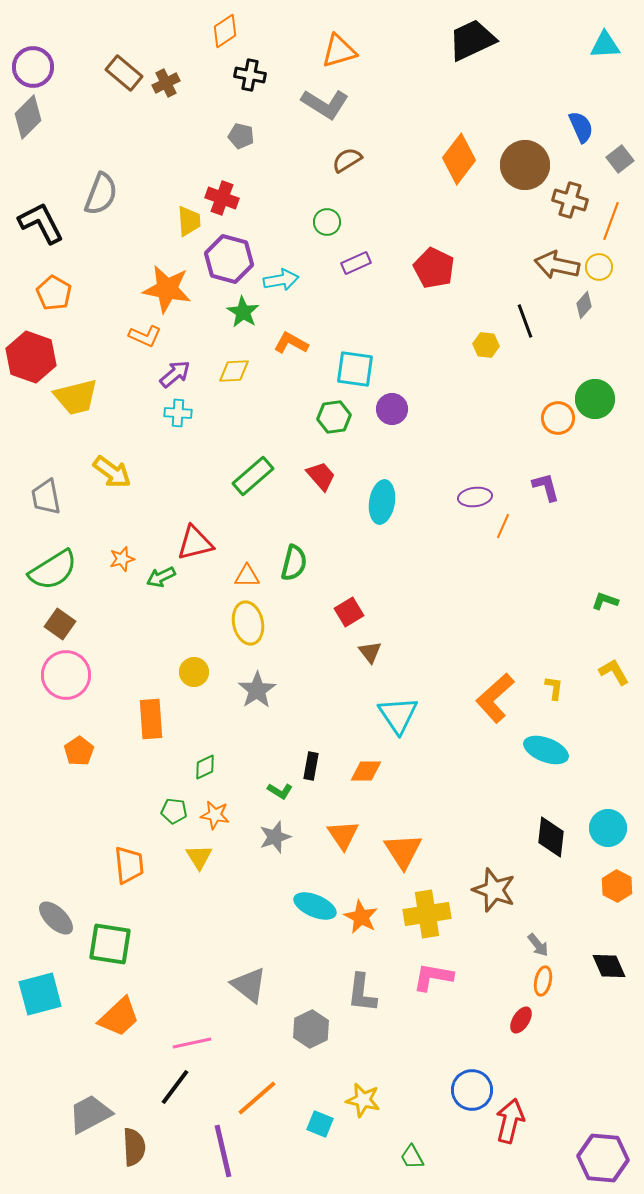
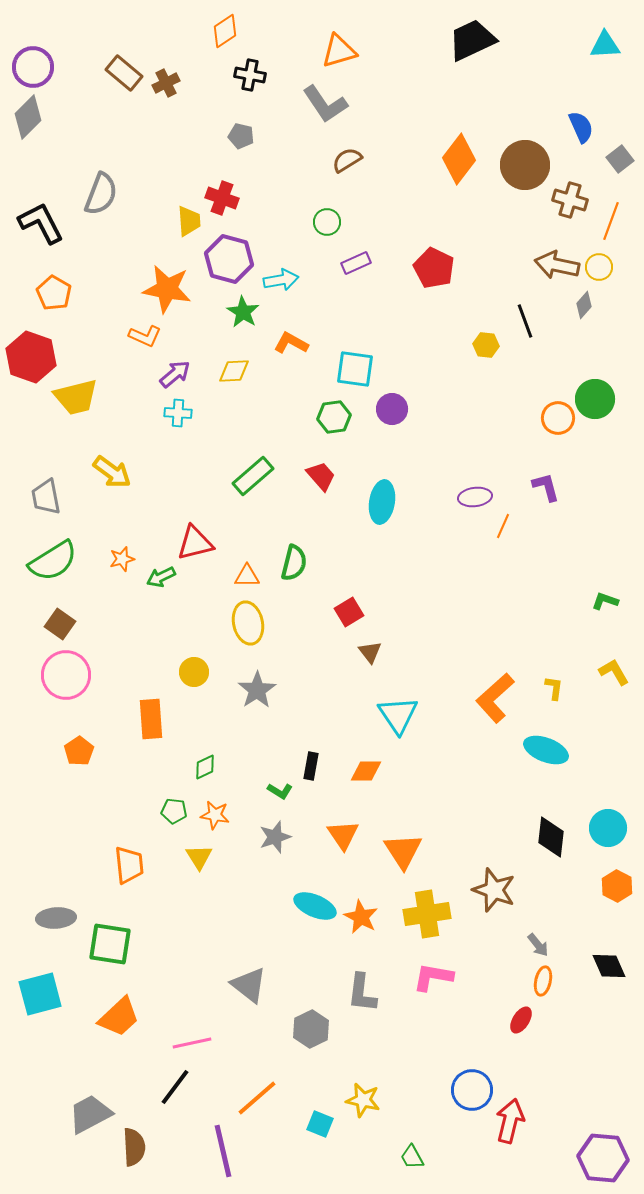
gray L-shape at (325, 104): rotated 24 degrees clockwise
green semicircle at (53, 570): moved 9 px up
gray ellipse at (56, 918): rotated 48 degrees counterclockwise
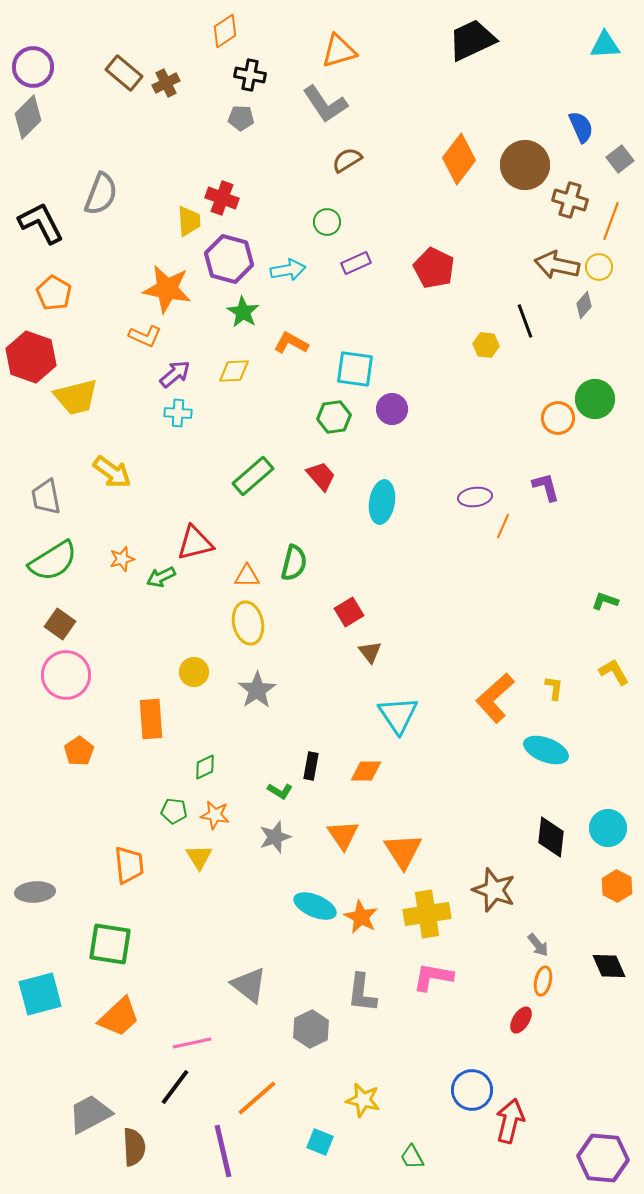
gray pentagon at (241, 136): moved 18 px up; rotated 10 degrees counterclockwise
cyan arrow at (281, 280): moved 7 px right, 10 px up
gray ellipse at (56, 918): moved 21 px left, 26 px up
cyan square at (320, 1124): moved 18 px down
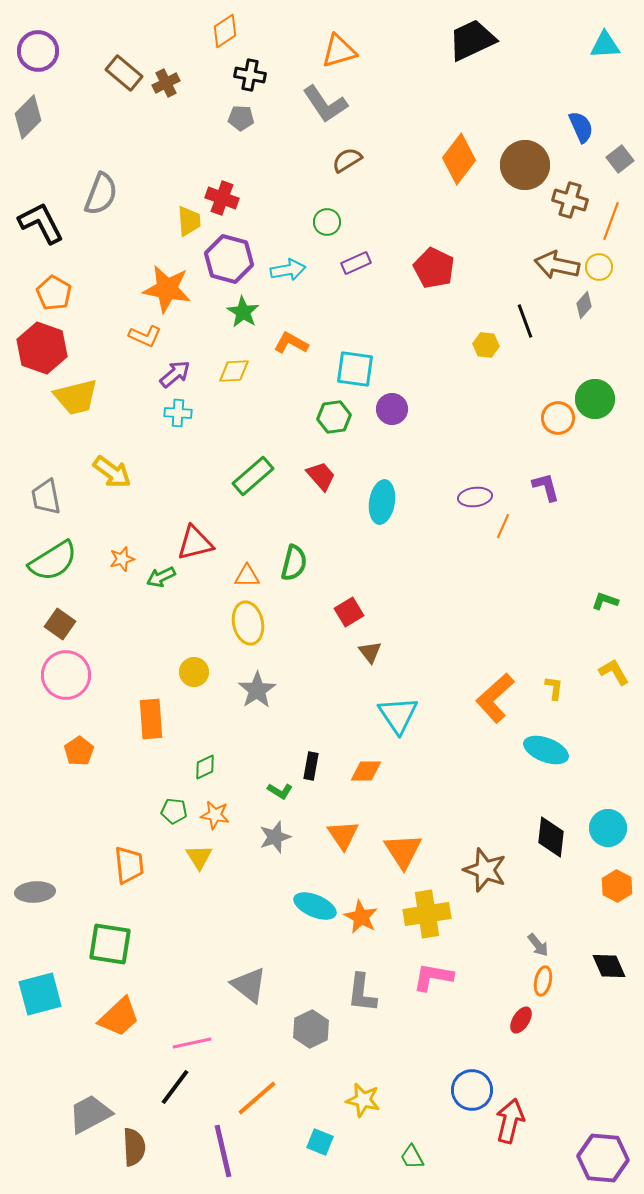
purple circle at (33, 67): moved 5 px right, 16 px up
red hexagon at (31, 357): moved 11 px right, 9 px up
brown star at (494, 890): moved 9 px left, 20 px up
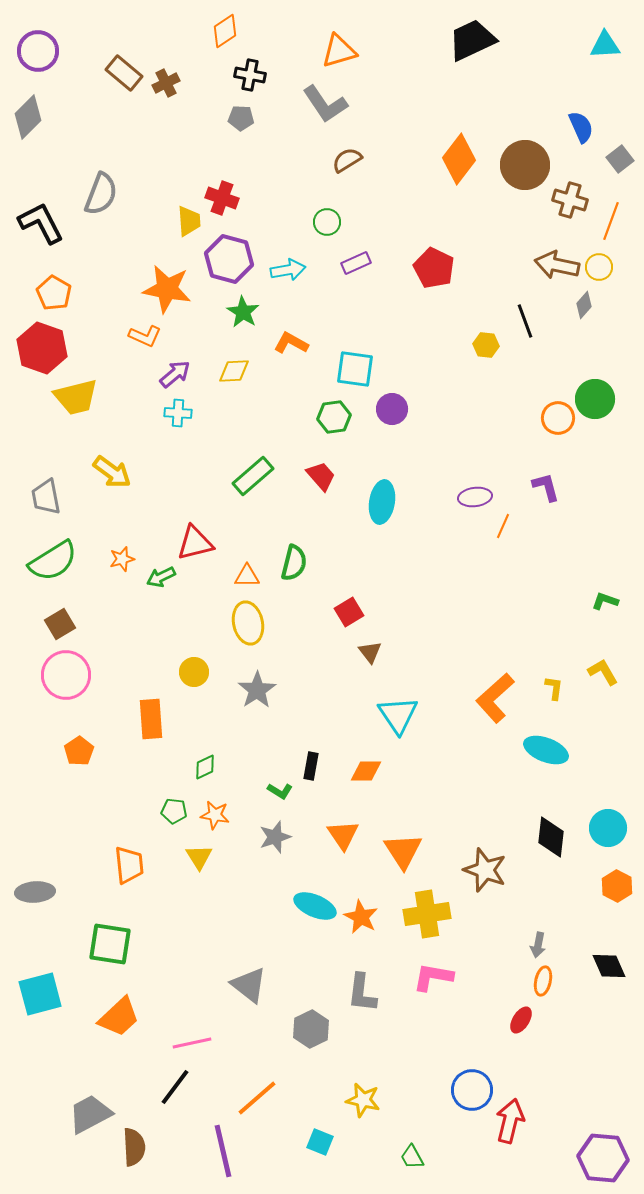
brown square at (60, 624): rotated 24 degrees clockwise
yellow L-shape at (614, 672): moved 11 px left
gray arrow at (538, 945): rotated 50 degrees clockwise
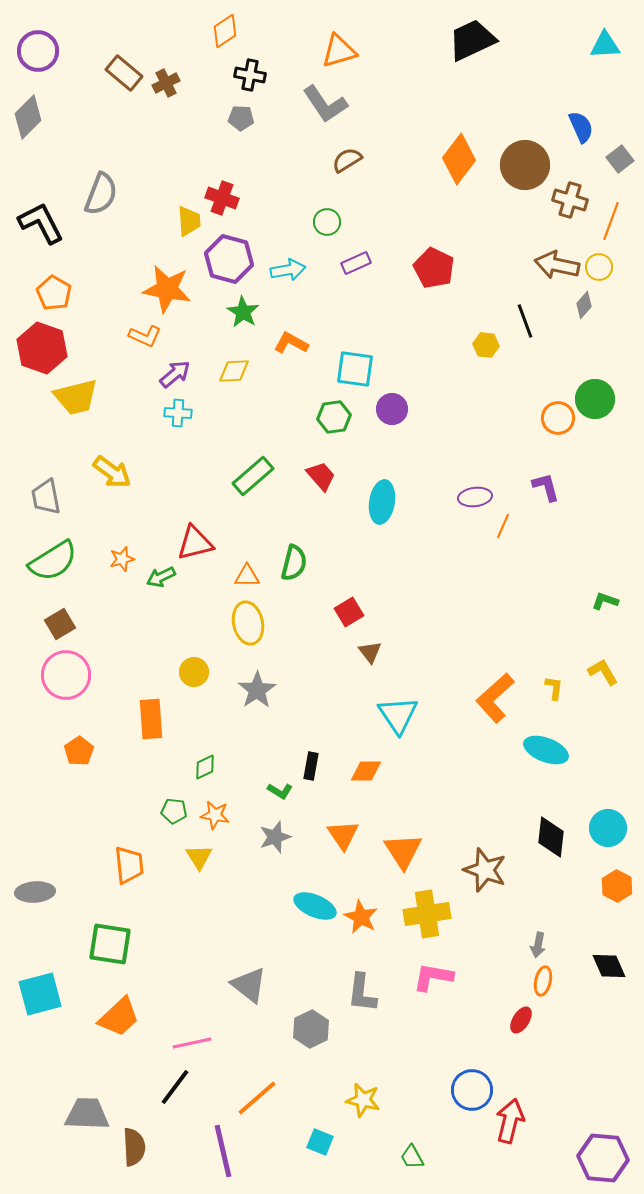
gray trapezoid at (90, 1114): moved 3 px left; rotated 30 degrees clockwise
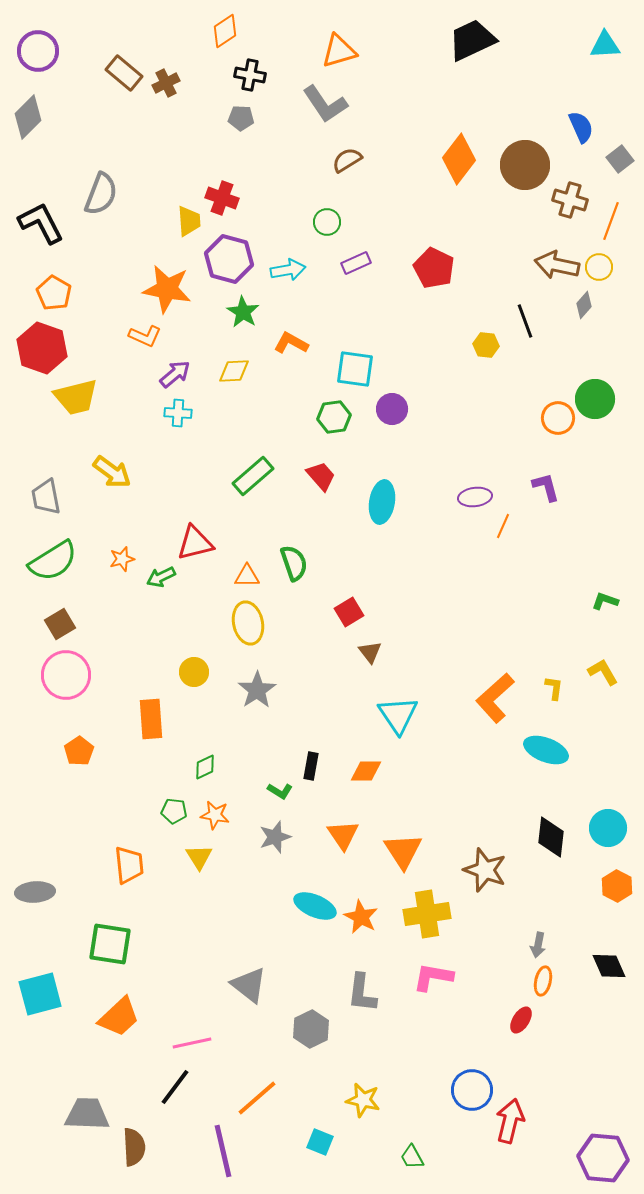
green semicircle at (294, 563): rotated 33 degrees counterclockwise
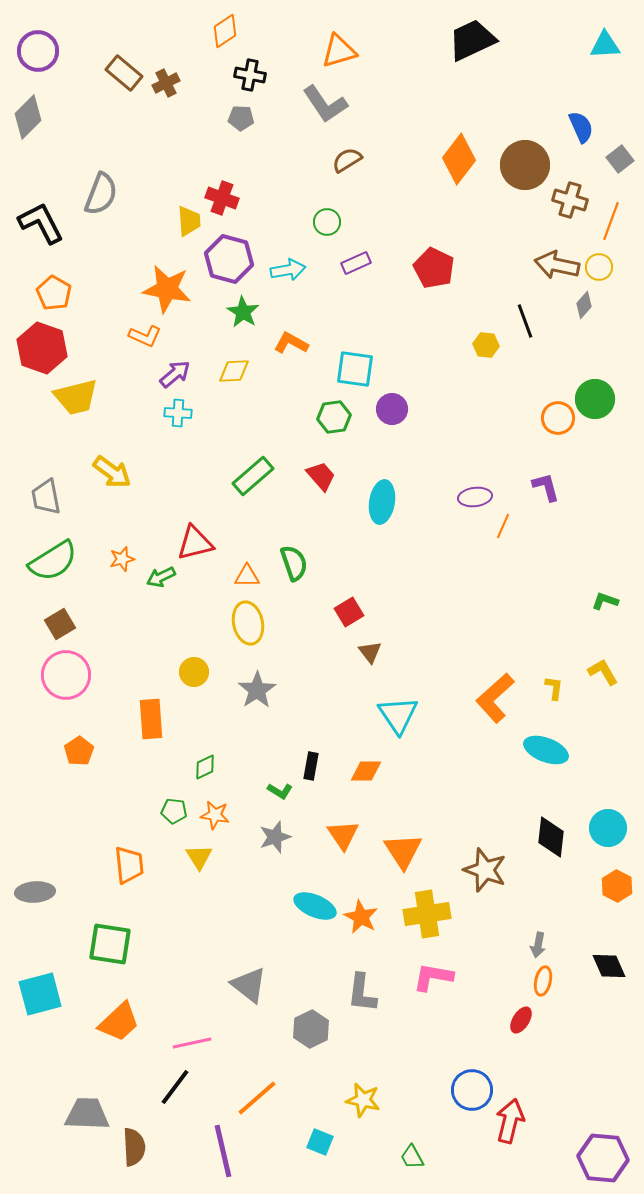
orange trapezoid at (119, 1017): moved 5 px down
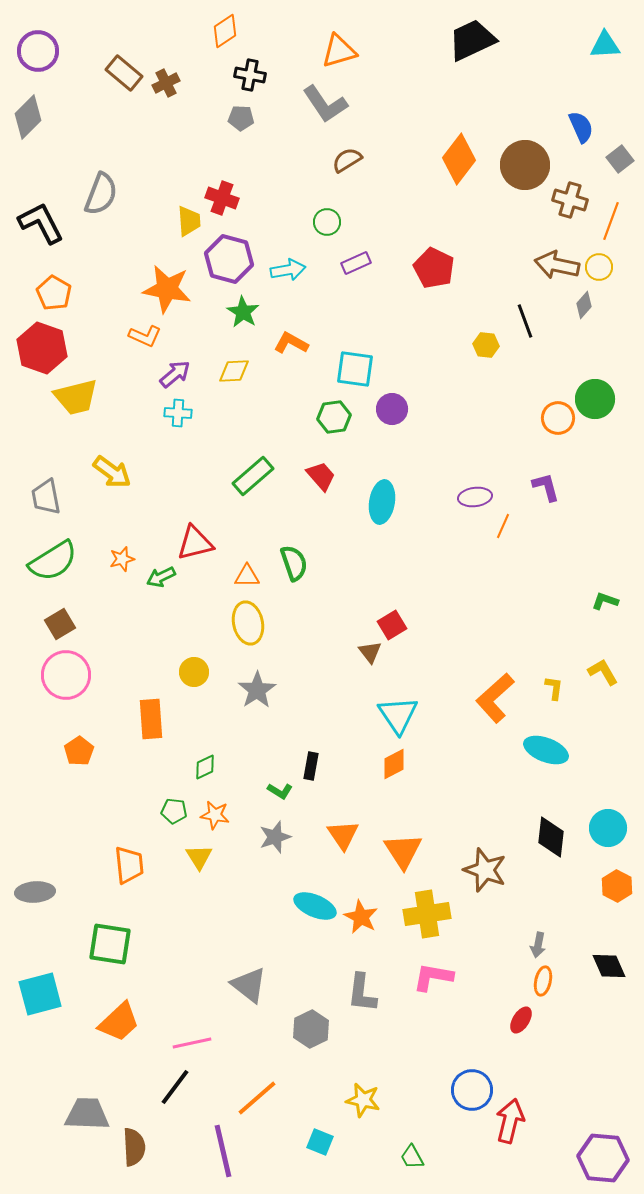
red square at (349, 612): moved 43 px right, 13 px down
orange diamond at (366, 771): moved 28 px right, 7 px up; rotated 28 degrees counterclockwise
